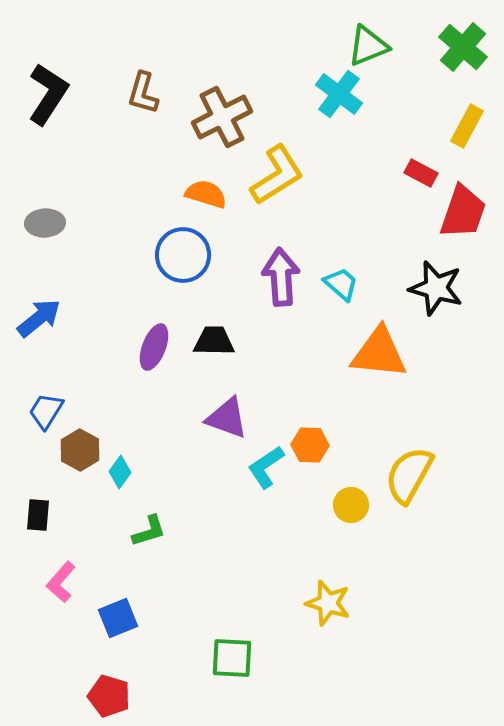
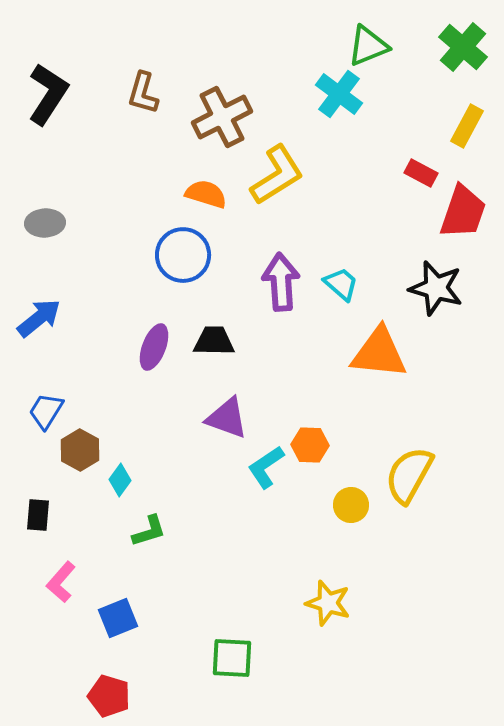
purple arrow: moved 5 px down
cyan diamond: moved 8 px down
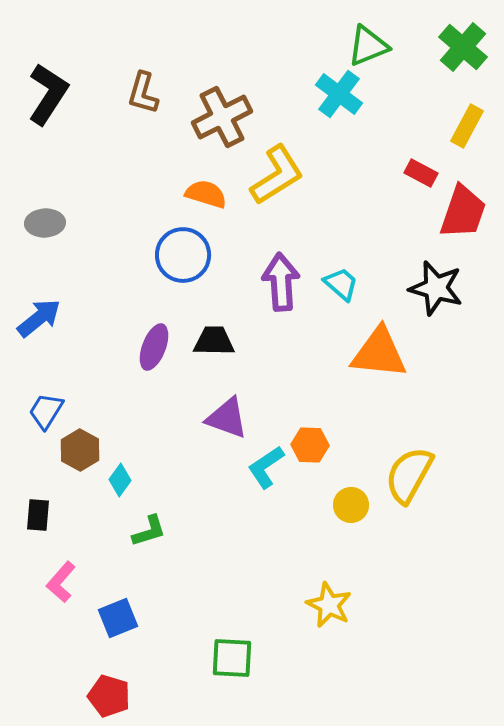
yellow star: moved 1 px right, 2 px down; rotated 9 degrees clockwise
